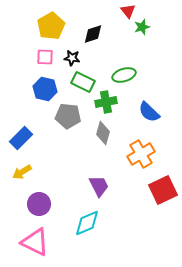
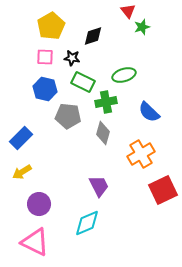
black diamond: moved 2 px down
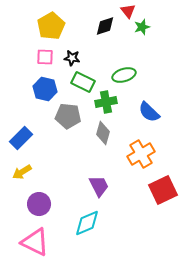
black diamond: moved 12 px right, 10 px up
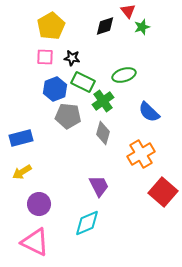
blue hexagon: moved 10 px right; rotated 25 degrees clockwise
green cross: moved 3 px left, 1 px up; rotated 25 degrees counterclockwise
blue rectangle: rotated 30 degrees clockwise
red square: moved 2 px down; rotated 24 degrees counterclockwise
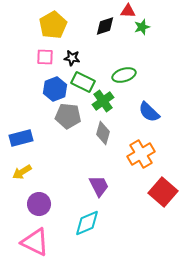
red triangle: rotated 49 degrees counterclockwise
yellow pentagon: moved 2 px right, 1 px up
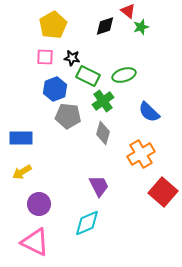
red triangle: rotated 35 degrees clockwise
green star: moved 1 px left
green rectangle: moved 5 px right, 6 px up
blue rectangle: rotated 15 degrees clockwise
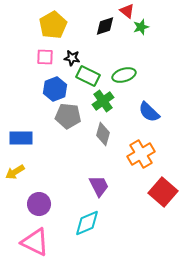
red triangle: moved 1 px left
gray diamond: moved 1 px down
yellow arrow: moved 7 px left
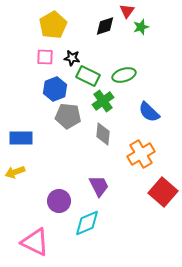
red triangle: rotated 28 degrees clockwise
gray diamond: rotated 10 degrees counterclockwise
yellow arrow: rotated 12 degrees clockwise
purple circle: moved 20 px right, 3 px up
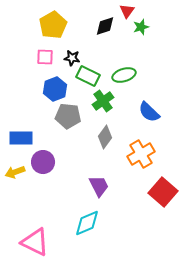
gray diamond: moved 2 px right, 3 px down; rotated 30 degrees clockwise
purple circle: moved 16 px left, 39 px up
